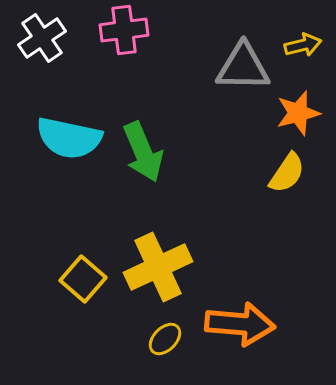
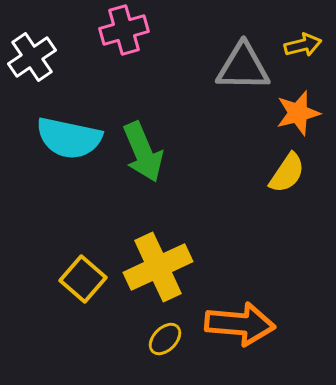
pink cross: rotated 9 degrees counterclockwise
white cross: moved 10 px left, 19 px down
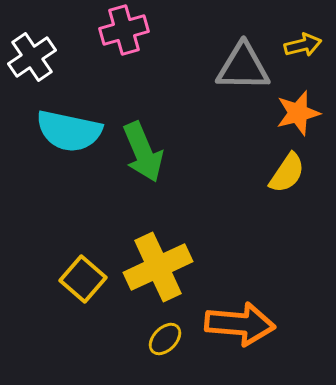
cyan semicircle: moved 7 px up
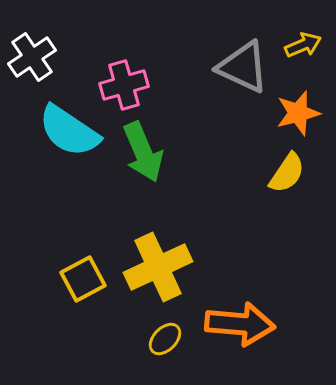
pink cross: moved 55 px down
yellow arrow: rotated 9 degrees counterclockwise
gray triangle: rotated 24 degrees clockwise
cyan semicircle: rotated 22 degrees clockwise
yellow square: rotated 21 degrees clockwise
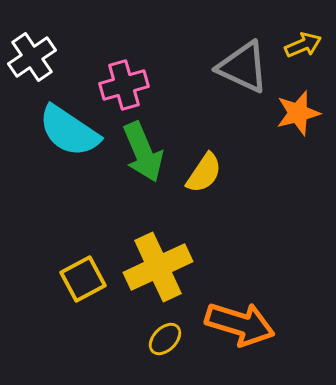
yellow semicircle: moved 83 px left
orange arrow: rotated 12 degrees clockwise
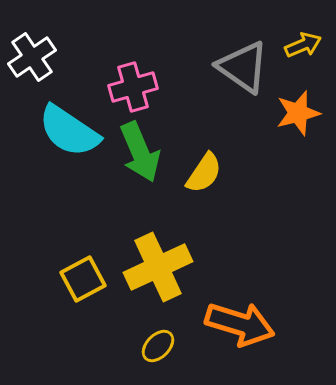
gray triangle: rotated 10 degrees clockwise
pink cross: moved 9 px right, 2 px down
green arrow: moved 3 px left
yellow ellipse: moved 7 px left, 7 px down
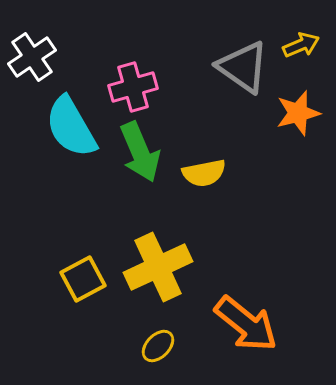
yellow arrow: moved 2 px left
cyan semicircle: moved 2 px right, 4 px up; rotated 26 degrees clockwise
yellow semicircle: rotated 45 degrees clockwise
orange arrow: moved 6 px right; rotated 22 degrees clockwise
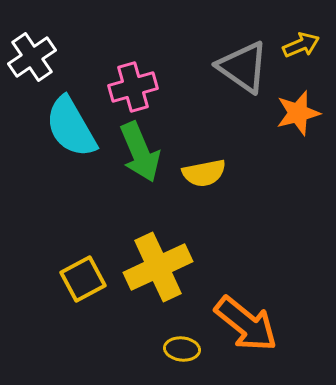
yellow ellipse: moved 24 px right, 3 px down; rotated 52 degrees clockwise
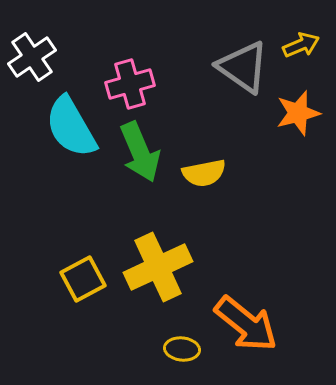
pink cross: moved 3 px left, 3 px up
